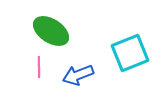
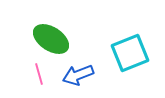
green ellipse: moved 8 px down
pink line: moved 7 px down; rotated 15 degrees counterclockwise
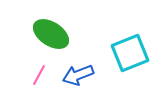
green ellipse: moved 5 px up
pink line: moved 1 px down; rotated 45 degrees clockwise
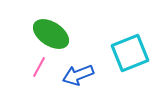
pink line: moved 8 px up
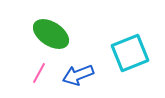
pink line: moved 6 px down
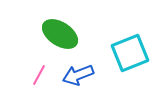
green ellipse: moved 9 px right
pink line: moved 2 px down
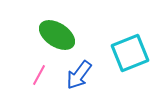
green ellipse: moved 3 px left, 1 px down
blue arrow: moved 1 px right; rotated 32 degrees counterclockwise
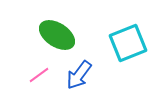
cyan square: moved 2 px left, 10 px up
pink line: rotated 25 degrees clockwise
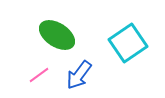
cyan square: rotated 12 degrees counterclockwise
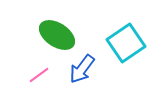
cyan square: moved 2 px left
blue arrow: moved 3 px right, 6 px up
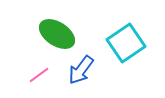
green ellipse: moved 1 px up
blue arrow: moved 1 px left, 1 px down
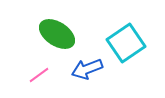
blue arrow: moved 6 px right, 1 px up; rotated 32 degrees clockwise
